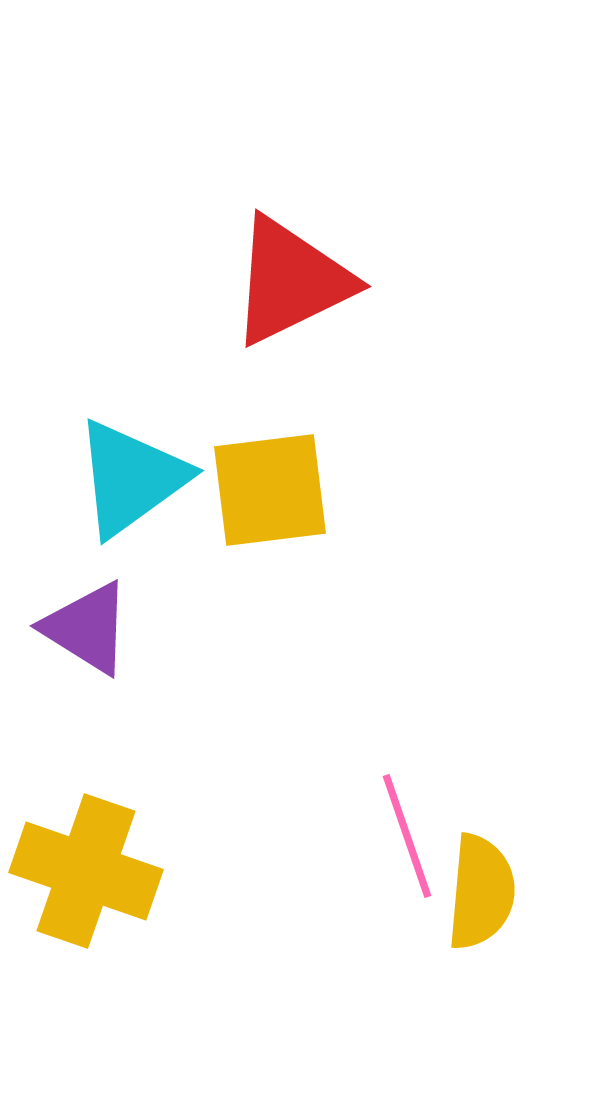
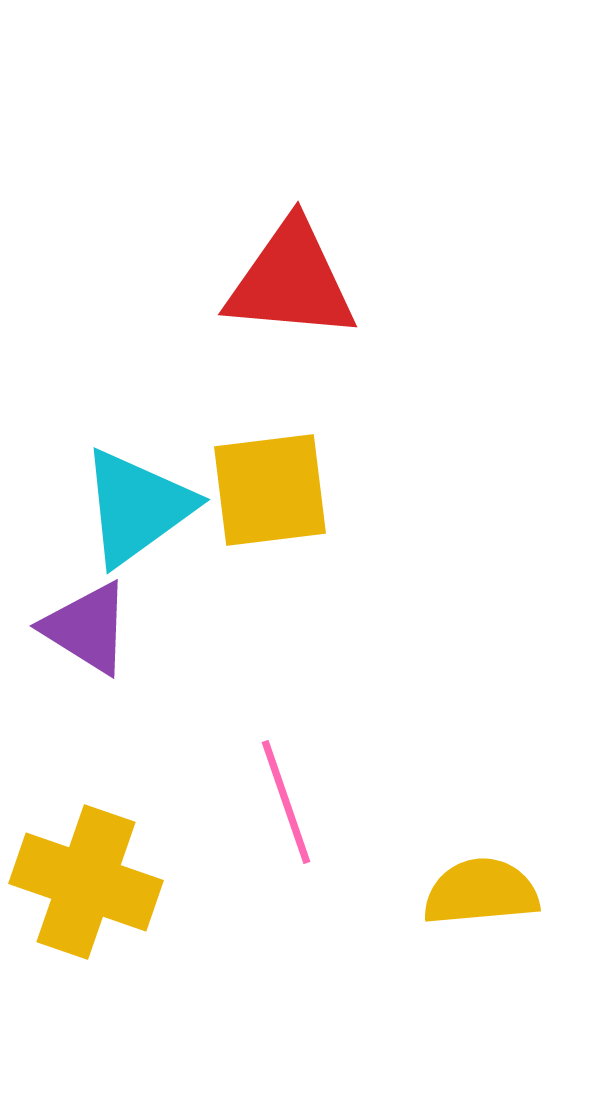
red triangle: rotated 31 degrees clockwise
cyan triangle: moved 6 px right, 29 px down
pink line: moved 121 px left, 34 px up
yellow cross: moved 11 px down
yellow semicircle: rotated 100 degrees counterclockwise
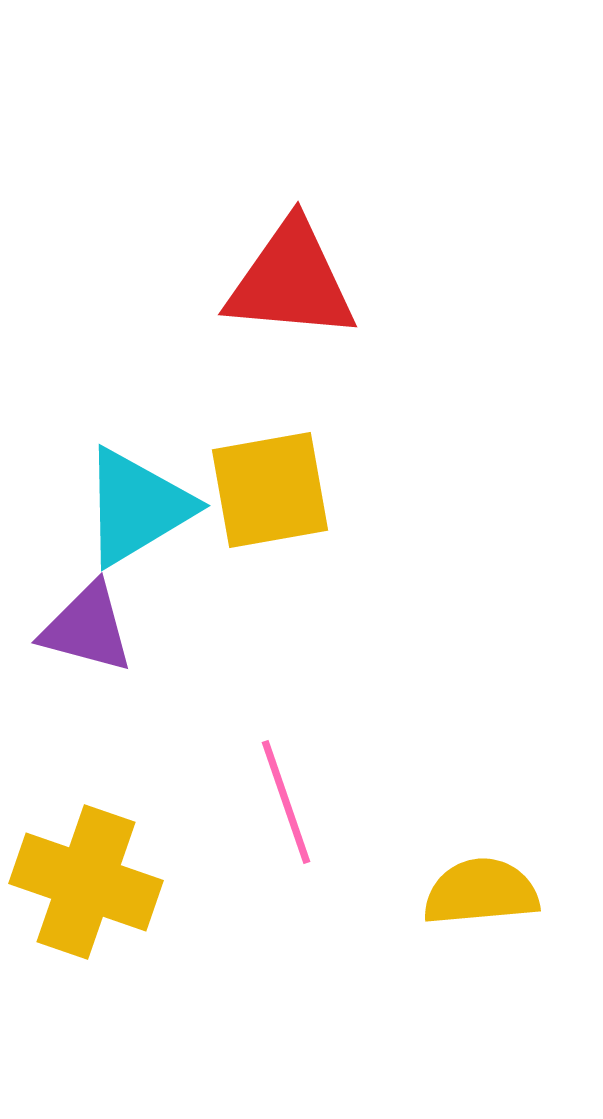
yellow square: rotated 3 degrees counterclockwise
cyan triangle: rotated 5 degrees clockwise
purple triangle: rotated 17 degrees counterclockwise
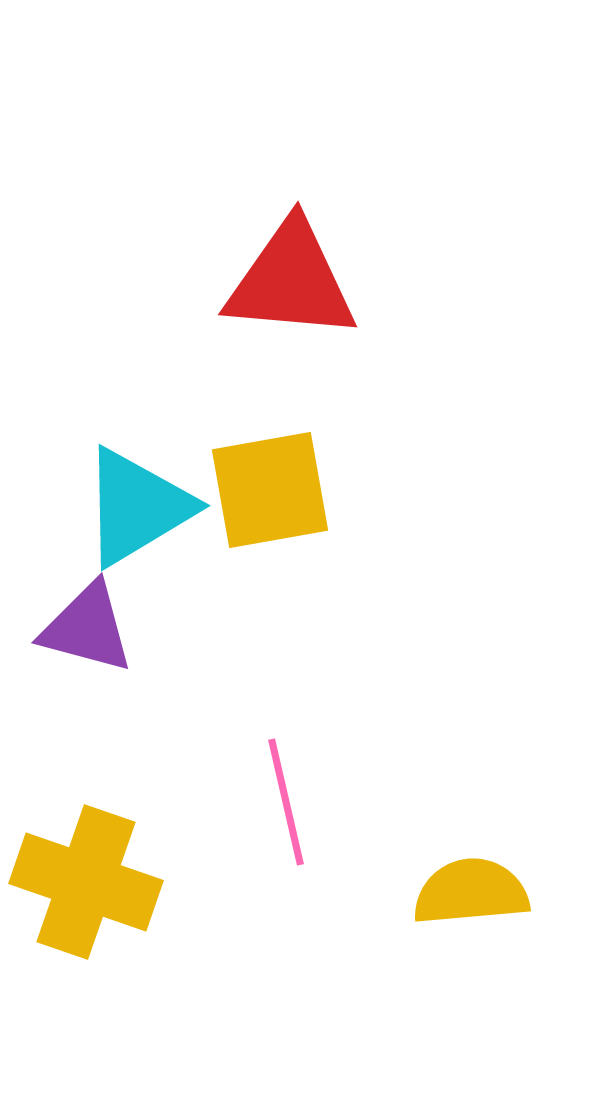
pink line: rotated 6 degrees clockwise
yellow semicircle: moved 10 px left
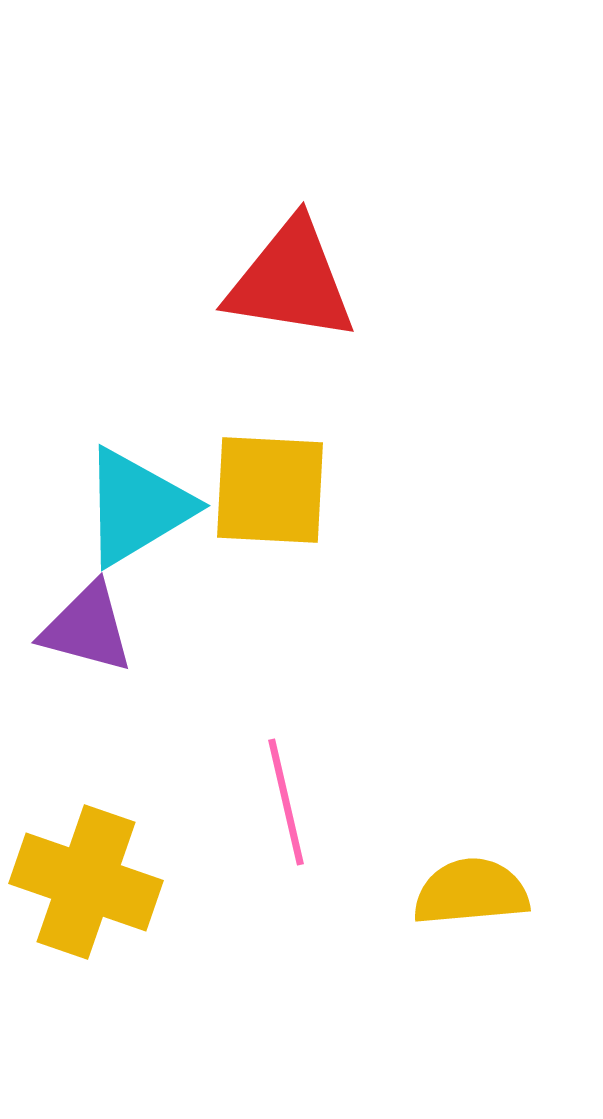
red triangle: rotated 4 degrees clockwise
yellow square: rotated 13 degrees clockwise
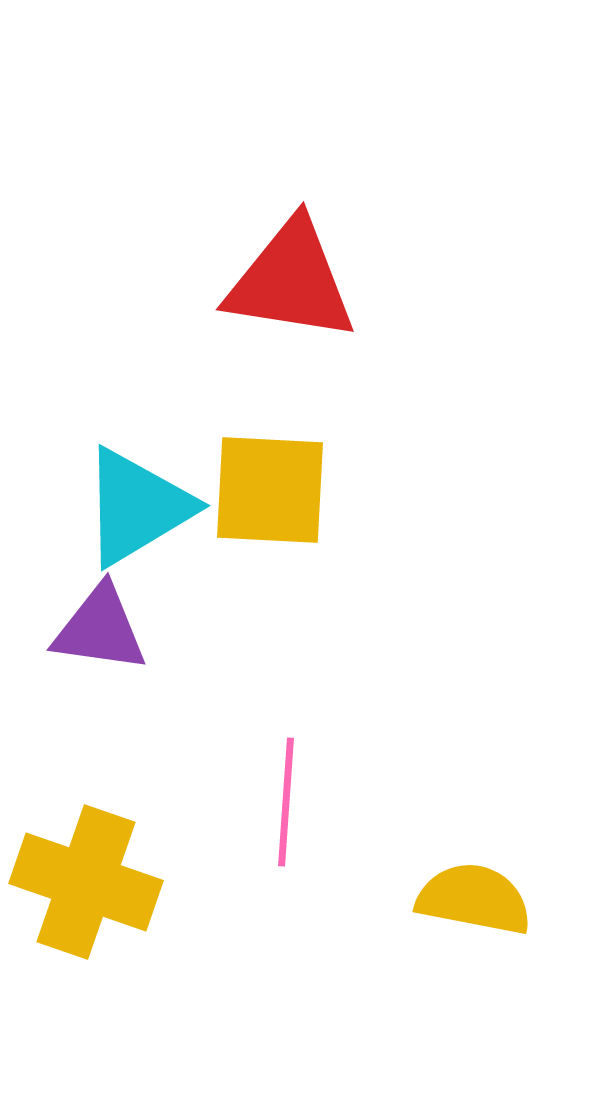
purple triangle: moved 13 px right, 1 px down; rotated 7 degrees counterclockwise
pink line: rotated 17 degrees clockwise
yellow semicircle: moved 3 px right, 7 px down; rotated 16 degrees clockwise
